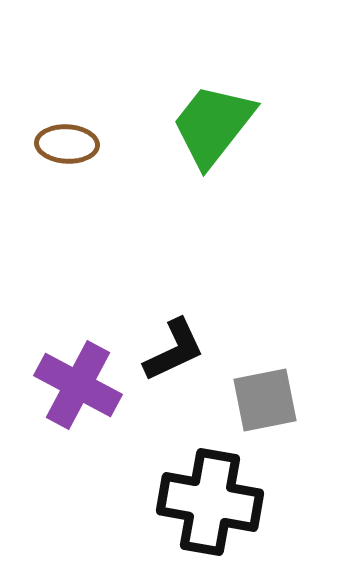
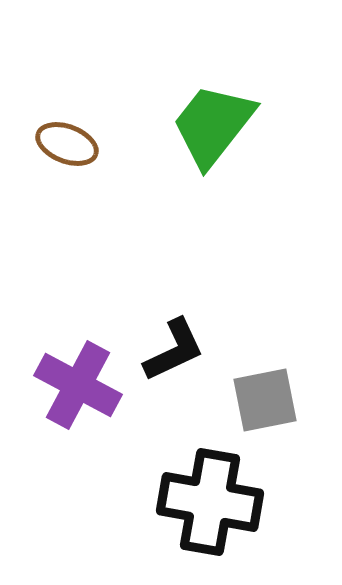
brown ellipse: rotated 18 degrees clockwise
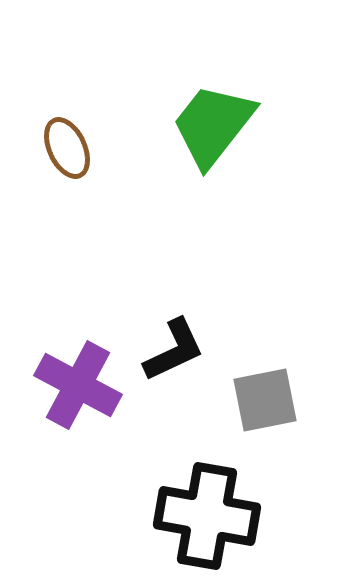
brown ellipse: moved 4 px down; rotated 44 degrees clockwise
black cross: moved 3 px left, 14 px down
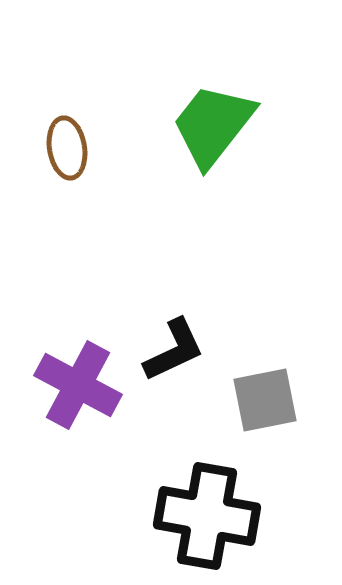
brown ellipse: rotated 16 degrees clockwise
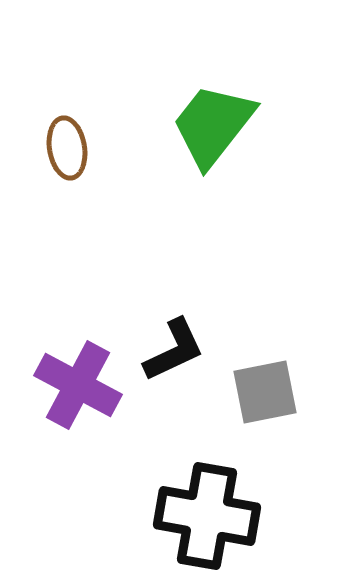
gray square: moved 8 px up
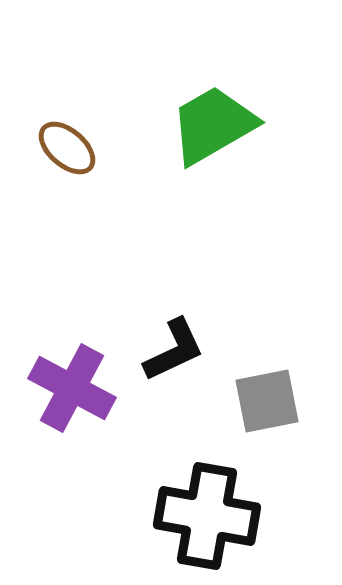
green trapezoid: rotated 22 degrees clockwise
brown ellipse: rotated 40 degrees counterclockwise
purple cross: moved 6 px left, 3 px down
gray square: moved 2 px right, 9 px down
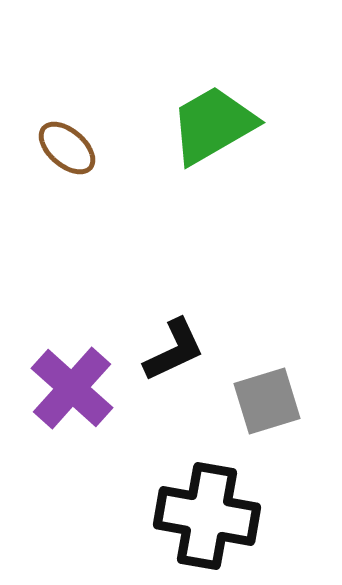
purple cross: rotated 14 degrees clockwise
gray square: rotated 6 degrees counterclockwise
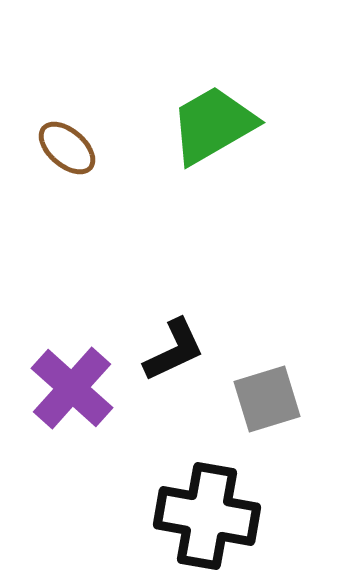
gray square: moved 2 px up
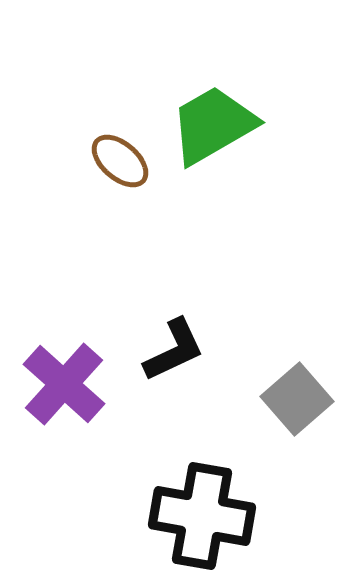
brown ellipse: moved 53 px right, 13 px down
purple cross: moved 8 px left, 4 px up
gray square: moved 30 px right; rotated 24 degrees counterclockwise
black cross: moved 5 px left
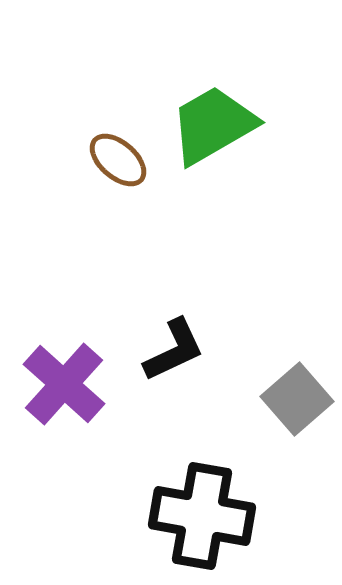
brown ellipse: moved 2 px left, 1 px up
